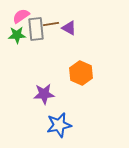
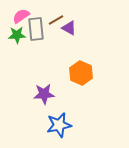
brown line: moved 5 px right, 4 px up; rotated 21 degrees counterclockwise
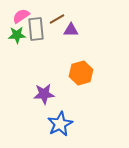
brown line: moved 1 px right, 1 px up
purple triangle: moved 2 px right, 2 px down; rotated 28 degrees counterclockwise
orange hexagon: rotated 20 degrees clockwise
blue star: moved 1 px right, 1 px up; rotated 15 degrees counterclockwise
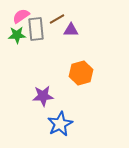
purple star: moved 1 px left, 2 px down
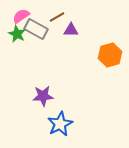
brown line: moved 2 px up
gray rectangle: rotated 55 degrees counterclockwise
green star: moved 1 px up; rotated 30 degrees clockwise
orange hexagon: moved 29 px right, 18 px up
